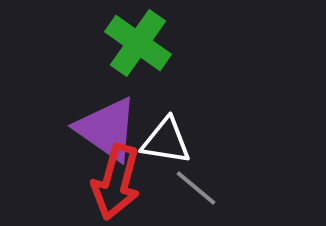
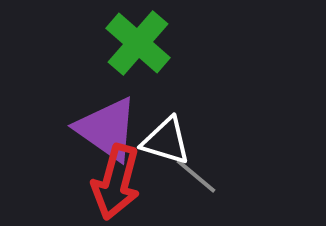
green cross: rotated 6 degrees clockwise
white triangle: rotated 8 degrees clockwise
gray line: moved 12 px up
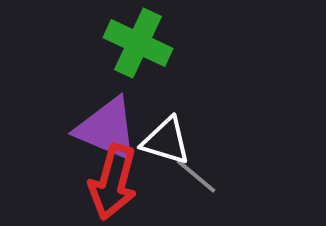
green cross: rotated 16 degrees counterclockwise
purple triangle: rotated 12 degrees counterclockwise
red arrow: moved 3 px left
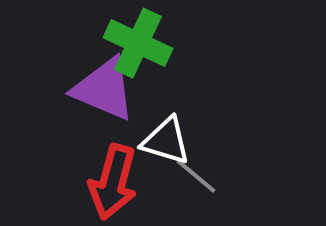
purple triangle: moved 3 px left, 40 px up
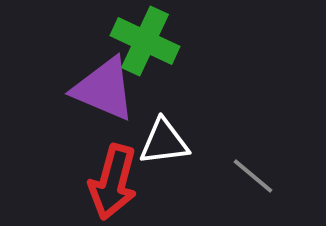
green cross: moved 7 px right, 2 px up
white triangle: moved 2 px left, 1 px down; rotated 24 degrees counterclockwise
gray line: moved 57 px right
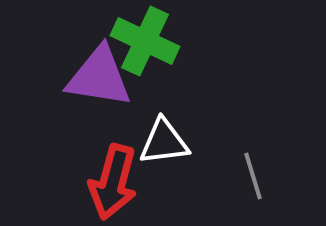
purple triangle: moved 5 px left, 12 px up; rotated 14 degrees counterclockwise
gray line: rotated 33 degrees clockwise
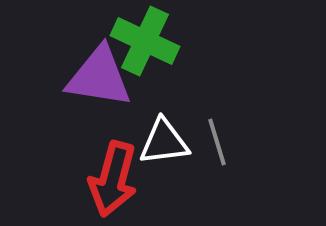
gray line: moved 36 px left, 34 px up
red arrow: moved 3 px up
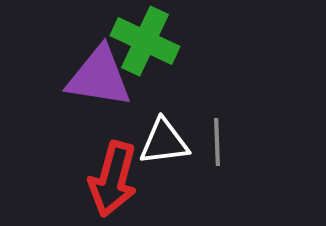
gray line: rotated 15 degrees clockwise
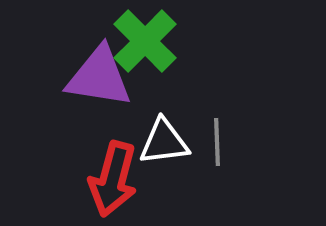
green cross: rotated 20 degrees clockwise
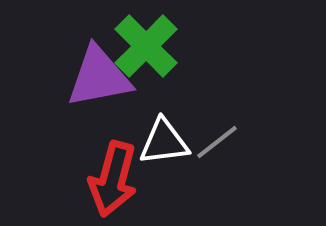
green cross: moved 1 px right, 5 px down
purple triangle: rotated 20 degrees counterclockwise
gray line: rotated 54 degrees clockwise
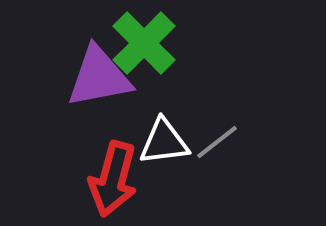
green cross: moved 2 px left, 3 px up
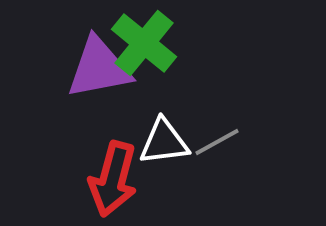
green cross: rotated 6 degrees counterclockwise
purple triangle: moved 9 px up
gray line: rotated 9 degrees clockwise
